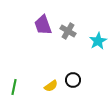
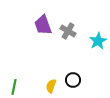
yellow semicircle: rotated 144 degrees clockwise
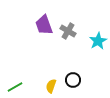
purple trapezoid: moved 1 px right
green line: moved 1 px right; rotated 49 degrees clockwise
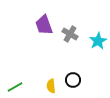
gray cross: moved 2 px right, 3 px down
yellow semicircle: rotated 24 degrees counterclockwise
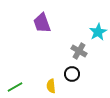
purple trapezoid: moved 2 px left, 2 px up
gray cross: moved 9 px right, 17 px down
cyan star: moved 9 px up
black circle: moved 1 px left, 6 px up
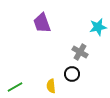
cyan star: moved 5 px up; rotated 18 degrees clockwise
gray cross: moved 1 px right, 1 px down
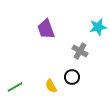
purple trapezoid: moved 4 px right, 6 px down
gray cross: moved 1 px up
black circle: moved 3 px down
yellow semicircle: rotated 24 degrees counterclockwise
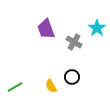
cyan star: moved 1 px left, 1 px down; rotated 24 degrees counterclockwise
gray cross: moved 6 px left, 9 px up
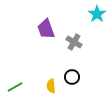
cyan star: moved 14 px up
yellow semicircle: rotated 24 degrees clockwise
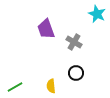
cyan star: rotated 12 degrees counterclockwise
black circle: moved 4 px right, 4 px up
